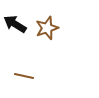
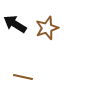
brown line: moved 1 px left, 1 px down
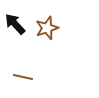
black arrow: rotated 15 degrees clockwise
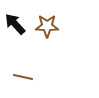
brown star: moved 2 px up; rotated 20 degrees clockwise
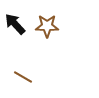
brown line: rotated 18 degrees clockwise
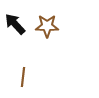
brown line: rotated 66 degrees clockwise
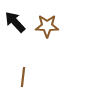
black arrow: moved 2 px up
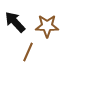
brown line: moved 5 px right, 25 px up; rotated 18 degrees clockwise
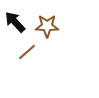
brown line: moved 1 px left; rotated 24 degrees clockwise
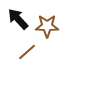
black arrow: moved 3 px right, 3 px up
